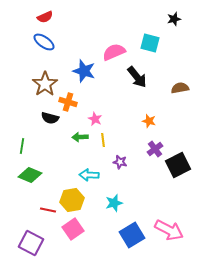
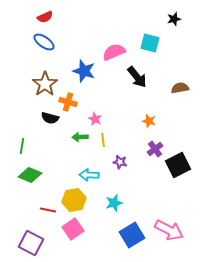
yellow hexagon: moved 2 px right
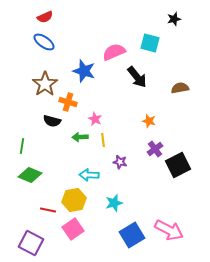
black semicircle: moved 2 px right, 3 px down
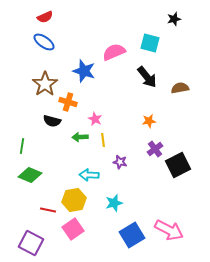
black arrow: moved 10 px right
orange star: rotated 24 degrees counterclockwise
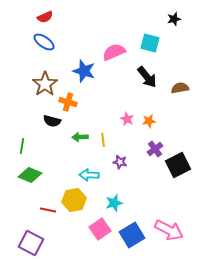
pink star: moved 32 px right
pink square: moved 27 px right
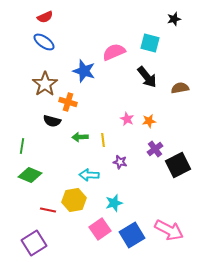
purple square: moved 3 px right; rotated 30 degrees clockwise
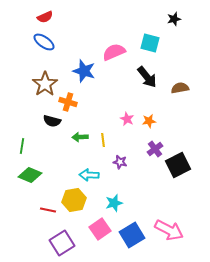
purple square: moved 28 px right
